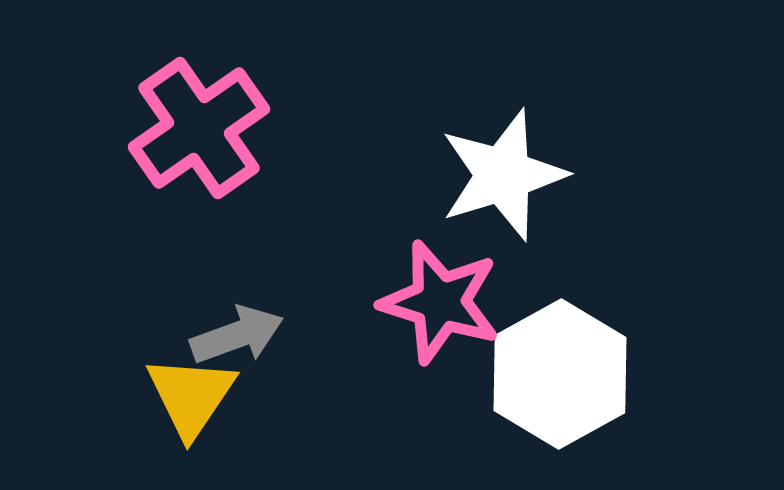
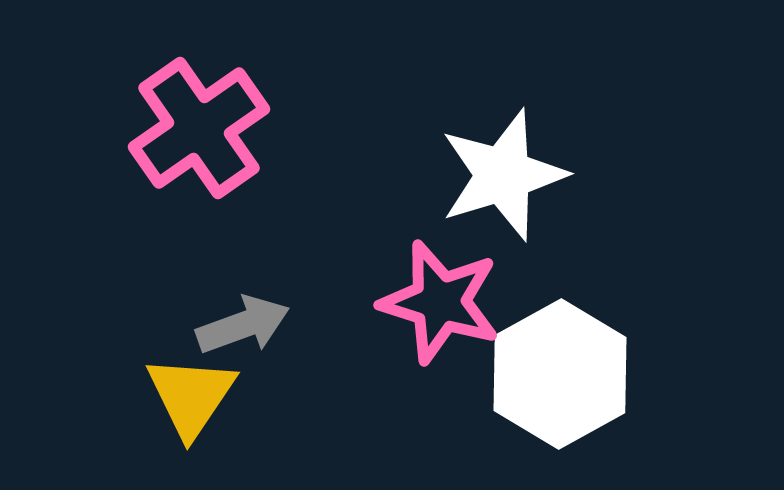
gray arrow: moved 6 px right, 10 px up
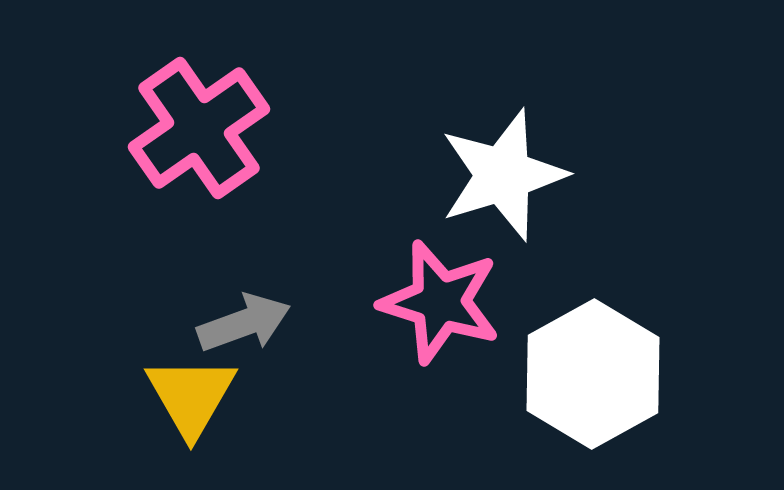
gray arrow: moved 1 px right, 2 px up
white hexagon: moved 33 px right
yellow triangle: rotated 4 degrees counterclockwise
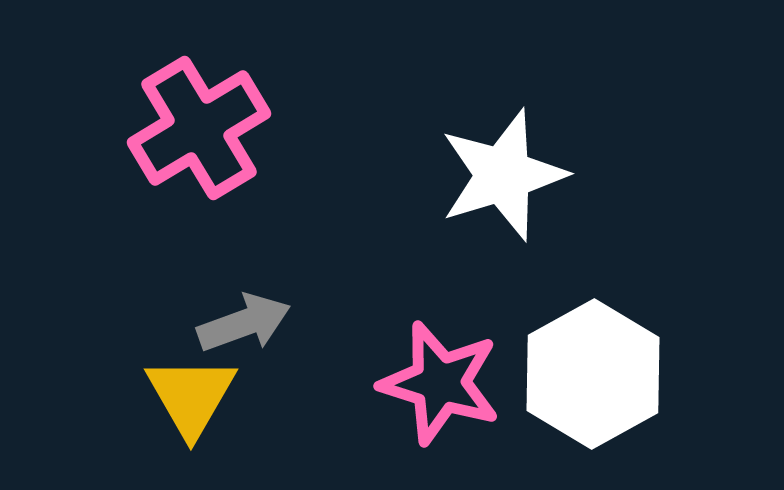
pink cross: rotated 4 degrees clockwise
pink star: moved 81 px down
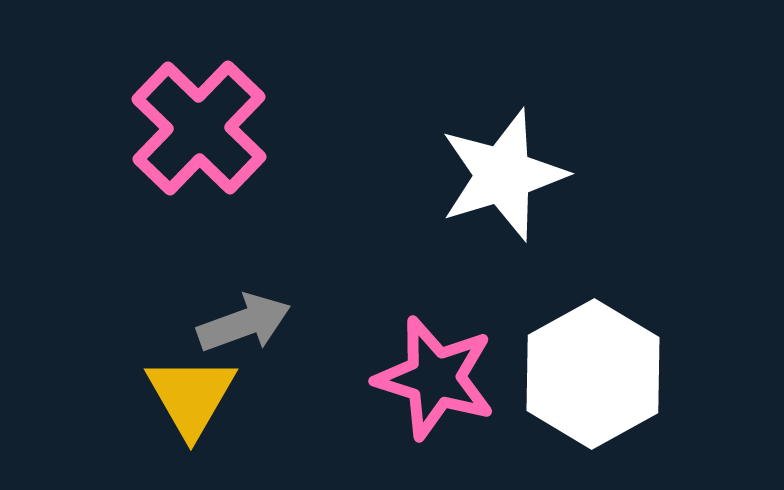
pink cross: rotated 15 degrees counterclockwise
pink star: moved 5 px left, 5 px up
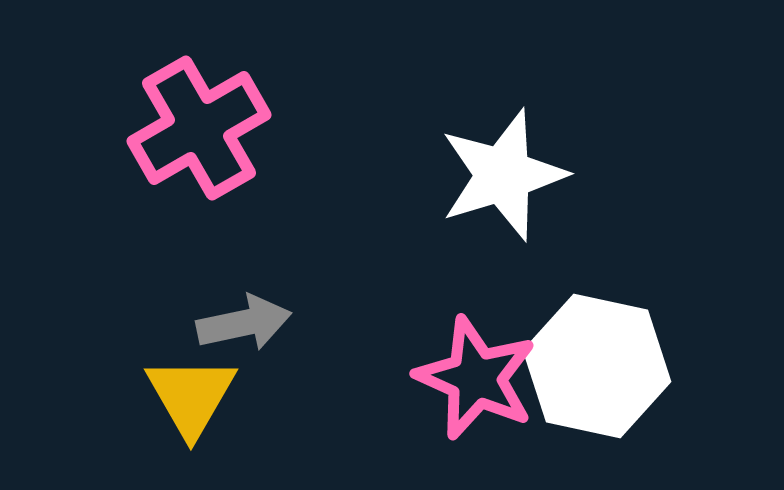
pink cross: rotated 16 degrees clockwise
gray arrow: rotated 8 degrees clockwise
white hexagon: moved 4 px right, 8 px up; rotated 19 degrees counterclockwise
pink star: moved 41 px right; rotated 7 degrees clockwise
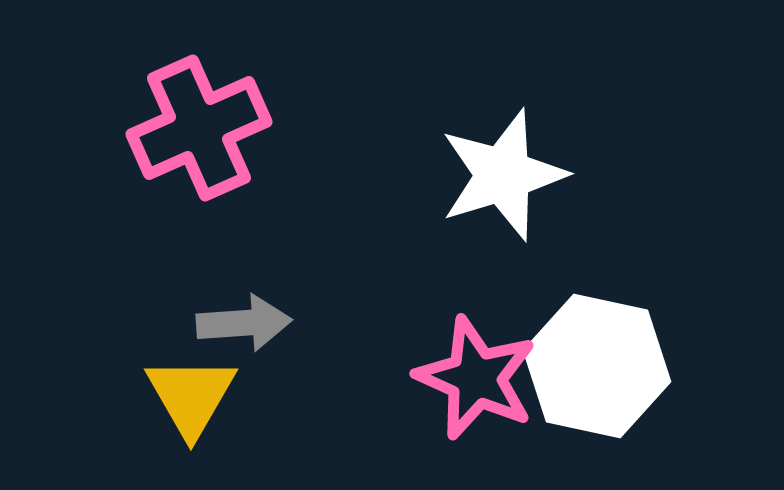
pink cross: rotated 6 degrees clockwise
gray arrow: rotated 8 degrees clockwise
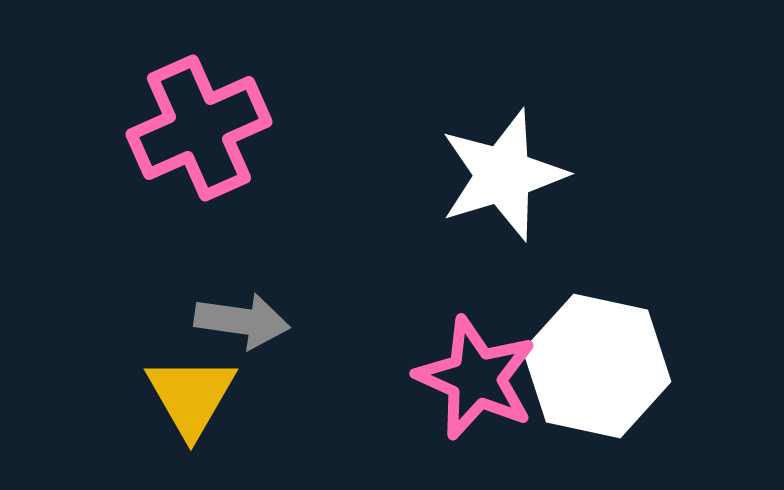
gray arrow: moved 2 px left, 2 px up; rotated 12 degrees clockwise
